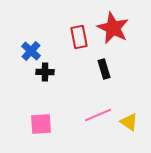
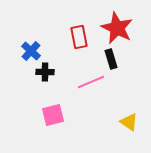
red star: moved 4 px right
black rectangle: moved 7 px right, 10 px up
pink line: moved 7 px left, 33 px up
pink square: moved 12 px right, 9 px up; rotated 10 degrees counterclockwise
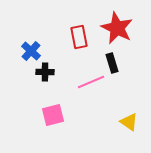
black rectangle: moved 1 px right, 4 px down
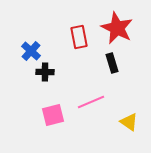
pink line: moved 20 px down
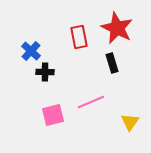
yellow triangle: moved 1 px right; rotated 30 degrees clockwise
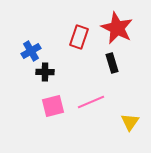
red rectangle: rotated 30 degrees clockwise
blue cross: rotated 18 degrees clockwise
pink square: moved 9 px up
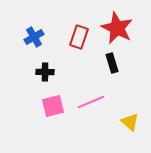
blue cross: moved 3 px right, 14 px up
yellow triangle: rotated 24 degrees counterclockwise
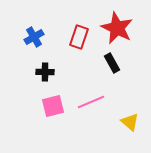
black rectangle: rotated 12 degrees counterclockwise
